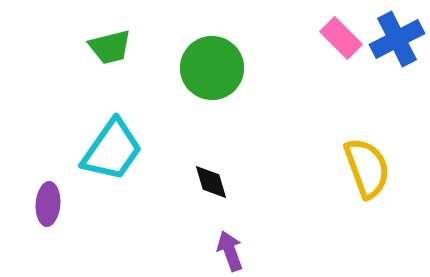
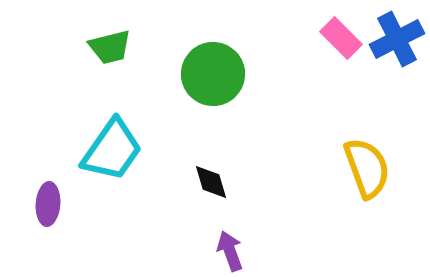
green circle: moved 1 px right, 6 px down
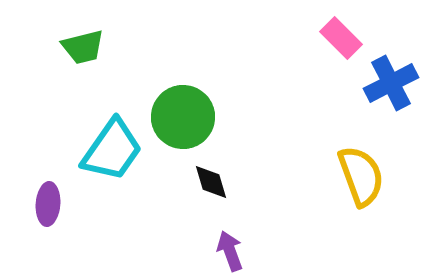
blue cross: moved 6 px left, 44 px down
green trapezoid: moved 27 px left
green circle: moved 30 px left, 43 px down
yellow semicircle: moved 6 px left, 8 px down
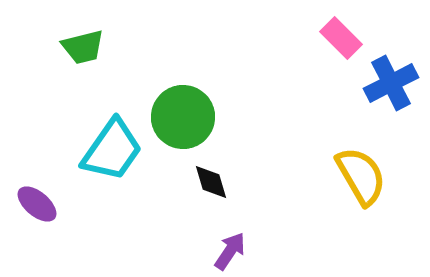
yellow semicircle: rotated 10 degrees counterclockwise
purple ellipse: moved 11 px left; rotated 54 degrees counterclockwise
purple arrow: rotated 54 degrees clockwise
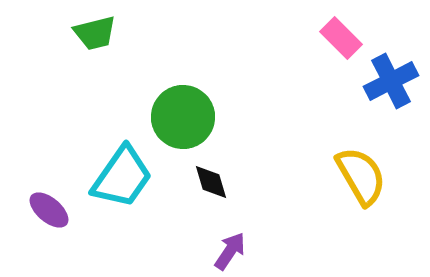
green trapezoid: moved 12 px right, 14 px up
blue cross: moved 2 px up
cyan trapezoid: moved 10 px right, 27 px down
purple ellipse: moved 12 px right, 6 px down
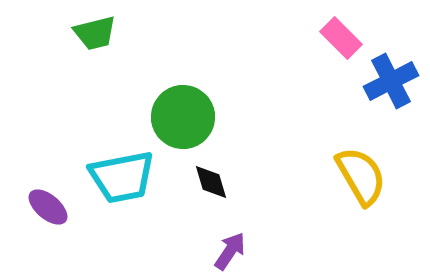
cyan trapezoid: rotated 44 degrees clockwise
purple ellipse: moved 1 px left, 3 px up
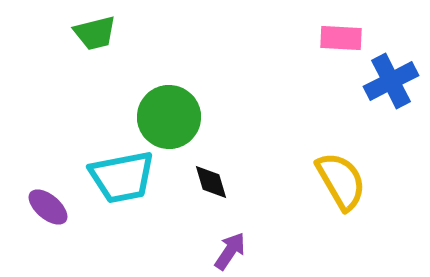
pink rectangle: rotated 42 degrees counterclockwise
green circle: moved 14 px left
yellow semicircle: moved 20 px left, 5 px down
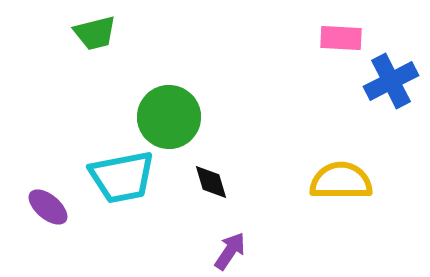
yellow semicircle: rotated 60 degrees counterclockwise
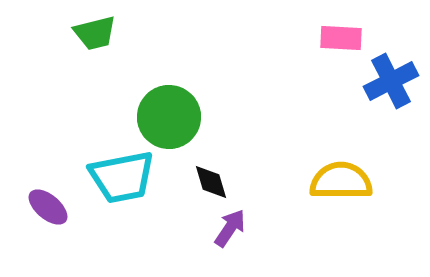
purple arrow: moved 23 px up
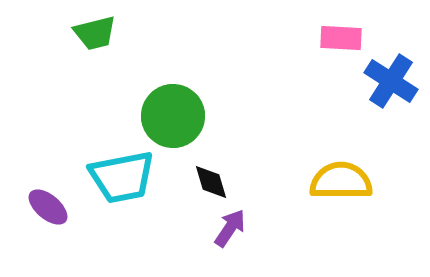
blue cross: rotated 30 degrees counterclockwise
green circle: moved 4 px right, 1 px up
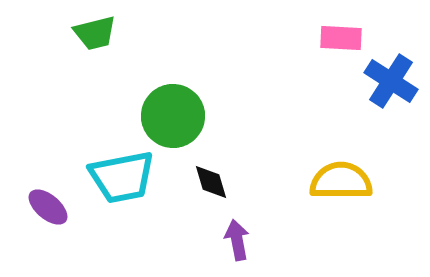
purple arrow: moved 7 px right, 12 px down; rotated 45 degrees counterclockwise
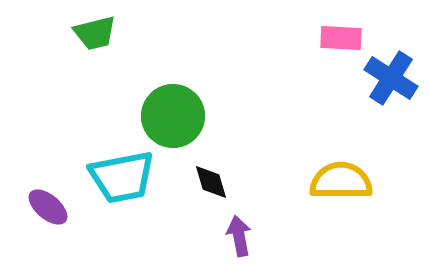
blue cross: moved 3 px up
purple arrow: moved 2 px right, 4 px up
